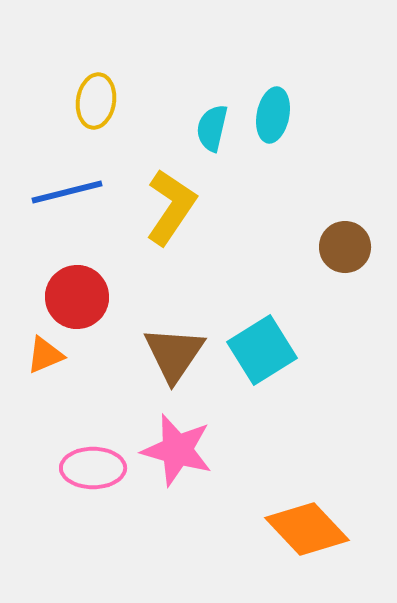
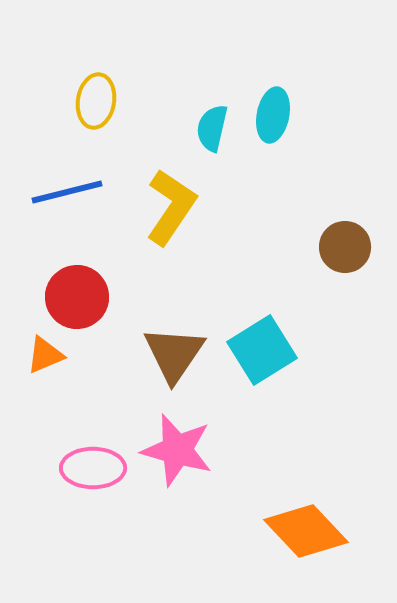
orange diamond: moved 1 px left, 2 px down
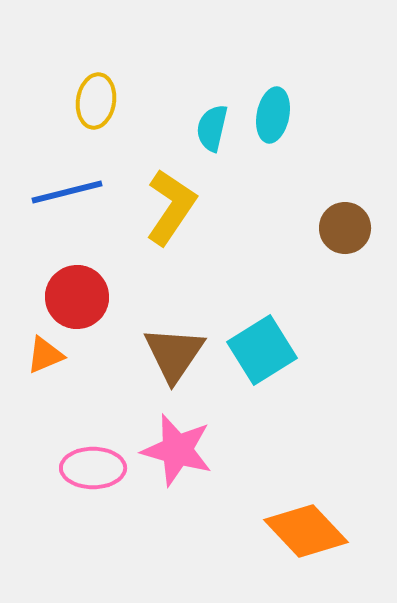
brown circle: moved 19 px up
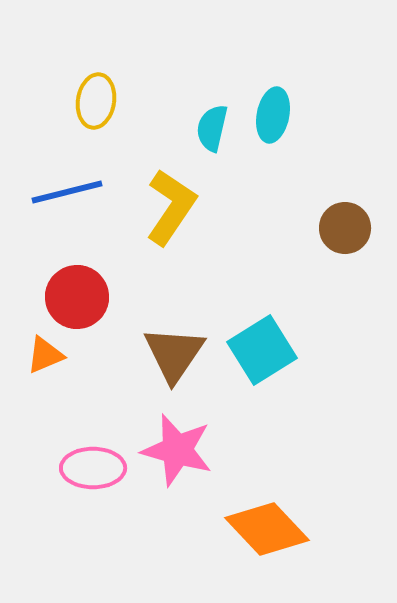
orange diamond: moved 39 px left, 2 px up
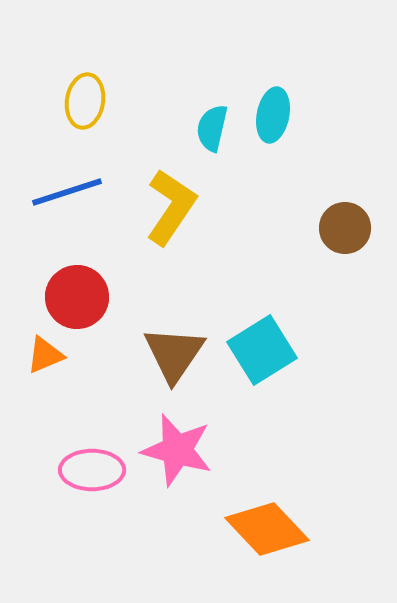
yellow ellipse: moved 11 px left
blue line: rotated 4 degrees counterclockwise
pink ellipse: moved 1 px left, 2 px down
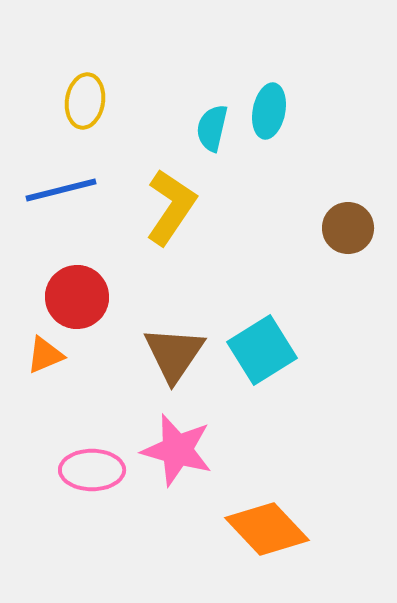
cyan ellipse: moved 4 px left, 4 px up
blue line: moved 6 px left, 2 px up; rotated 4 degrees clockwise
brown circle: moved 3 px right
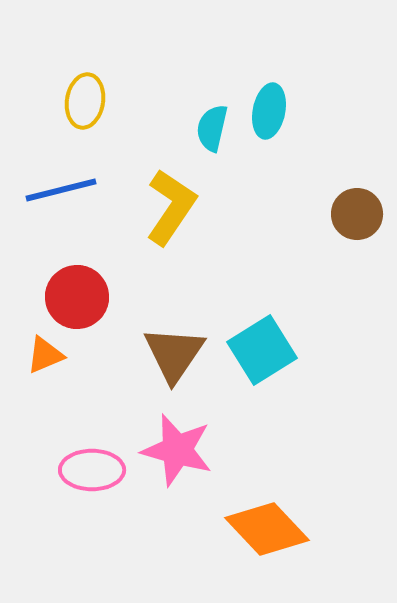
brown circle: moved 9 px right, 14 px up
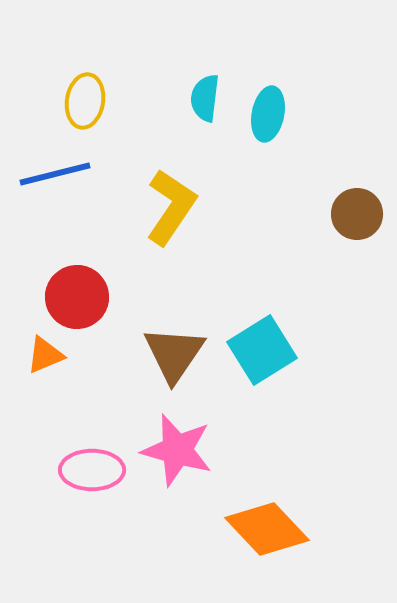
cyan ellipse: moved 1 px left, 3 px down
cyan semicircle: moved 7 px left, 30 px up; rotated 6 degrees counterclockwise
blue line: moved 6 px left, 16 px up
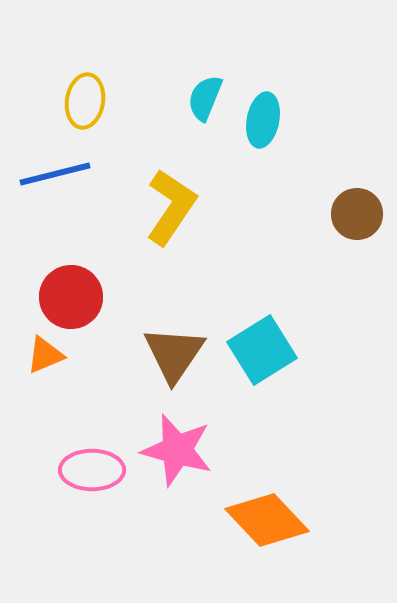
cyan semicircle: rotated 15 degrees clockwise
cyan ellipse: moved 5 px left, 6 px down
red circle: moved 6 px left
orange diamond: moved 9 px up
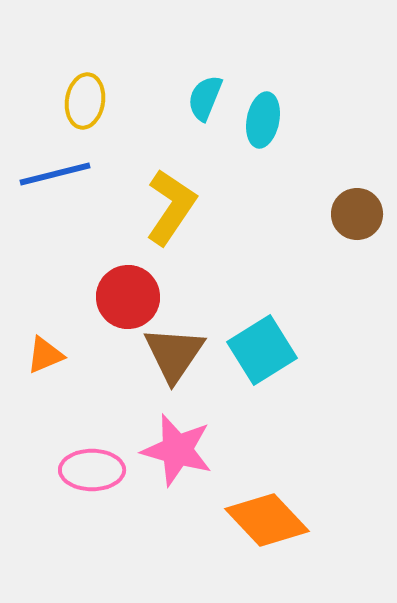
red circle: moved 57 px right
